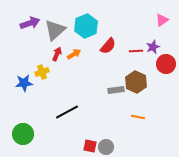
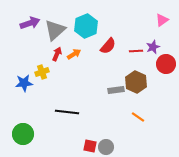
black line: rotated 35 degrees clockwise
orange line: rotated 24 degrees clockwise
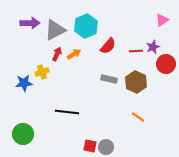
purple arrow: rotated 18 degrees clockwise
gray triangle: rotated 15 degrees clockwise
gray rectangle: moved 7 px left, 11 px up; rotated 21 degrees clockwise
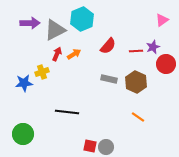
cyan hexagon: moved 4 px left, 7 px up
